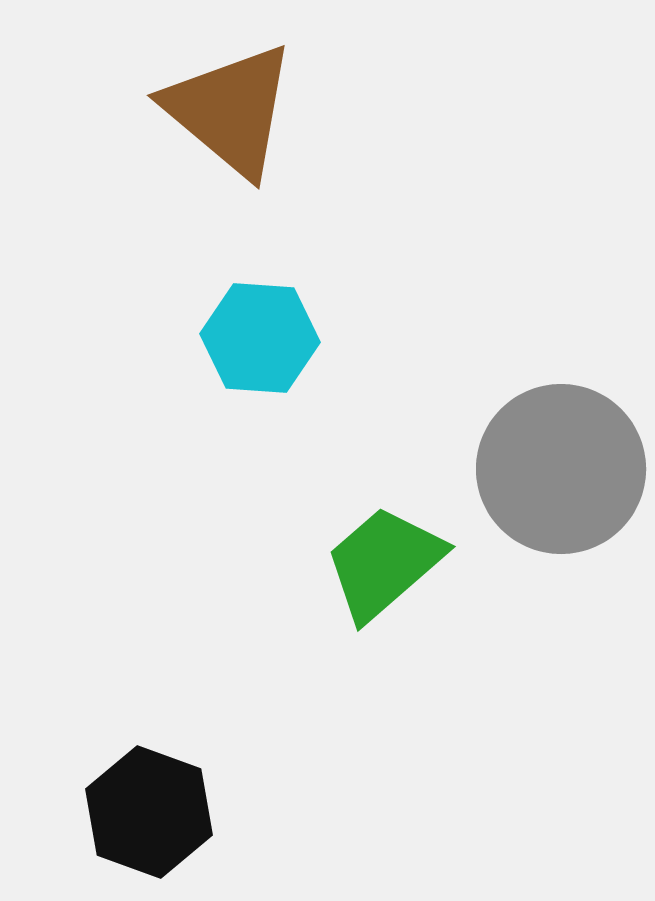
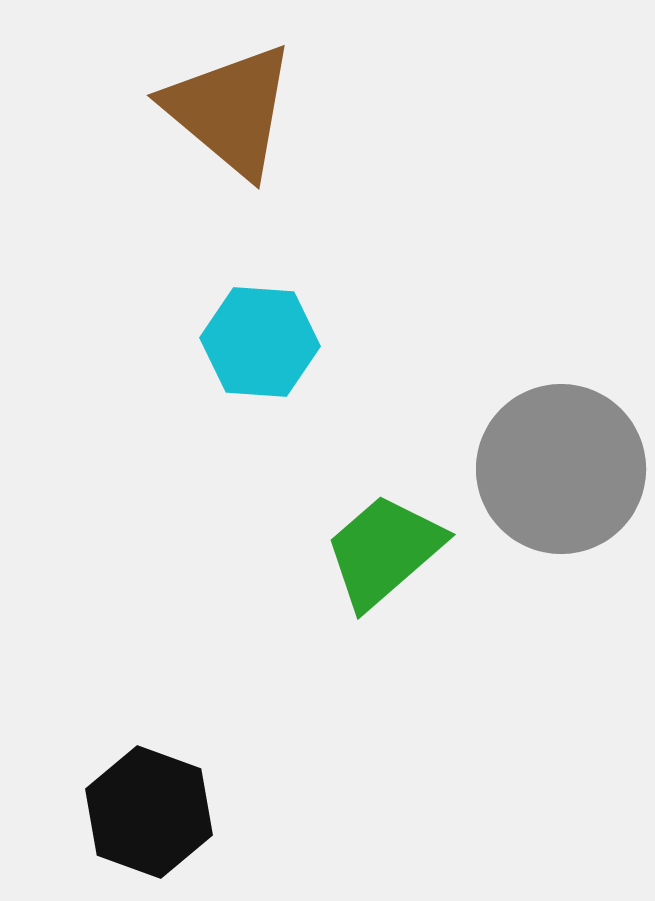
cyan hexagon: moved 4 px down
green trapezoid: moved 12 px up
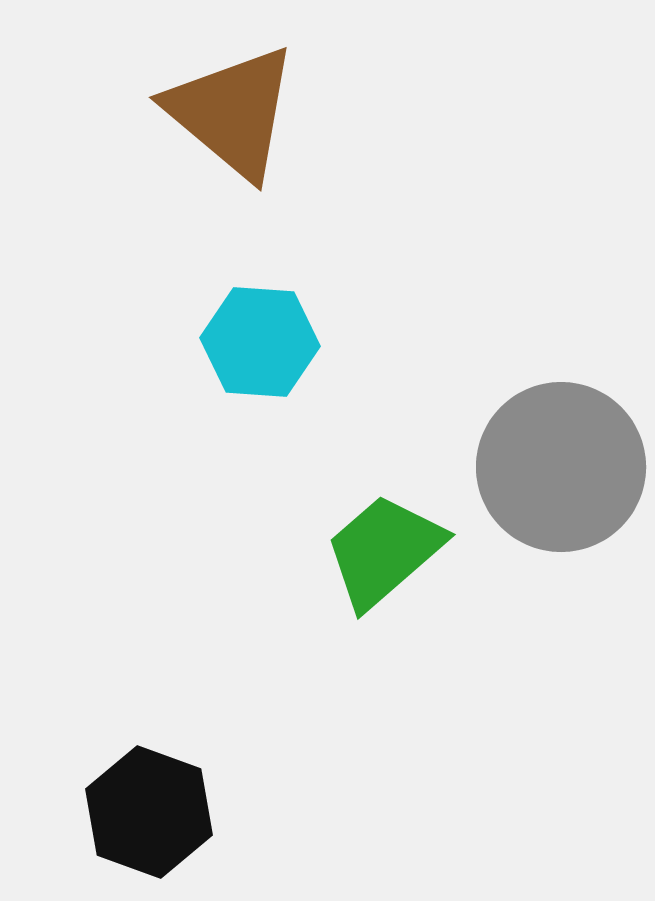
brown triangle: moved 2 px right, 2 px down
gray circle: moved 2 px up
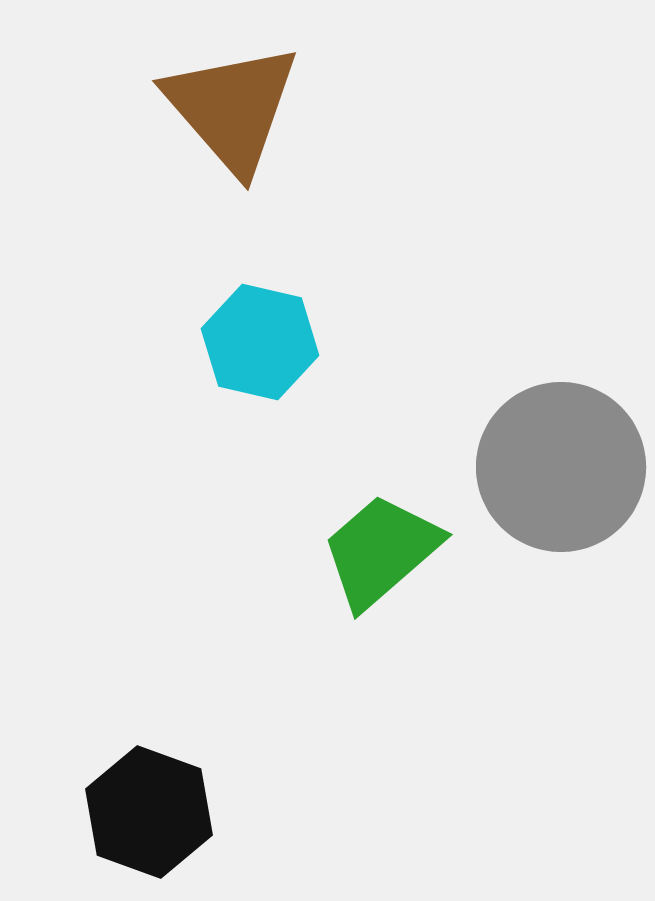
brown triangle: moved 4 px up; rotated 9 degrees clockwise
cyan hexagon: rotated 9 degrees clockwise
green trapezoid: moved 3 px left
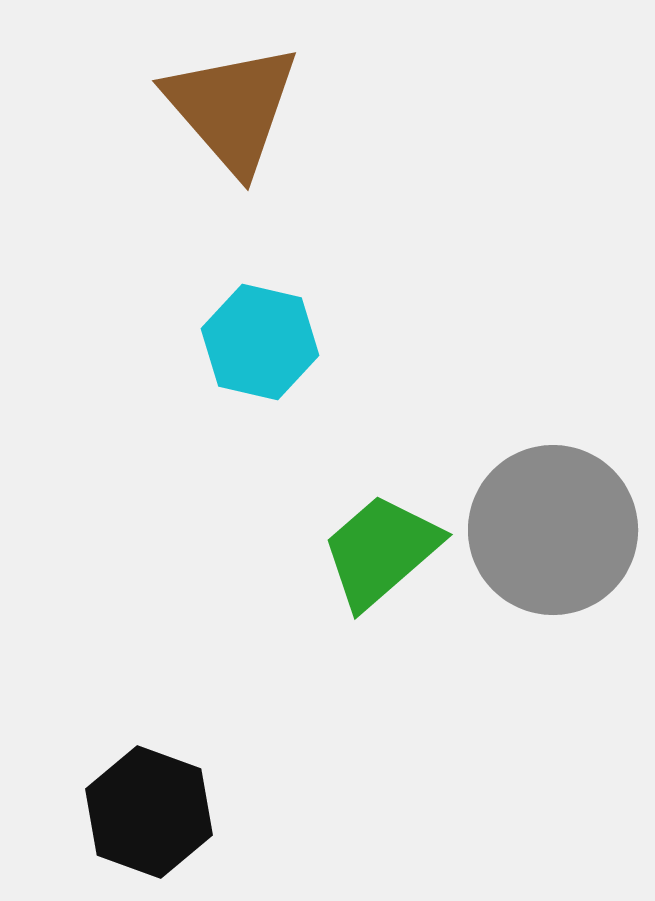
gray circle: moved 8 px left, 63 px down
